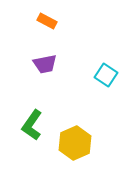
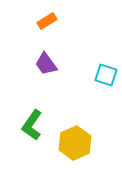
orange rectangle: rotated 60 degrees counterclockwise
purple trapezoid: moved 1 px right; rotated 65 degrees clockwise
cyan square: rotated 15 degrees counterclockwise
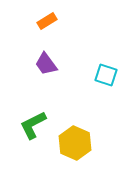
green L-shape: moved 1 px right; rotated 28 degrees clockwise
yellow hexagon: rotated 12 degrees counterclockwise
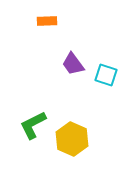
orange rectangle: rotated 30 degrees clockwise
purple trapezoid: moved 27 px right
yellow hexagon: moved 3 px left, 4 px up
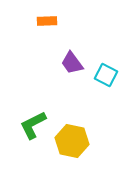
purple trapezoid: moved 1 px left, 1 px up
cyan square: rotated 10 degrees clockwise
yellow hexagon: moved 2 px down; rotated 12 degrees counterclockwise
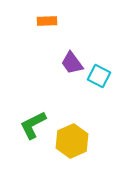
cyan square: moved 7 px left, 1 px down
yellow hexagon: rotated 24 degrees clockwise
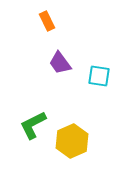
orange rectangle: rotated 66 degrees clockwise
purple trapezoid: moved 12 px left
cyan square: rotated 20 degrees counterclockwise
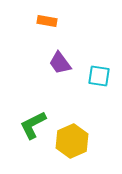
orange rectangle: rotated 54 degrees counterclockwise
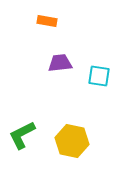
purple trapezoid: rotated 120 degrees clockwise
green L-shape: moved 11 px left, 10 px down
yellow hexagon: rotated 24 degrees counterclockwise
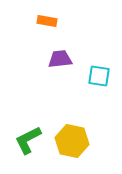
purple trapezoid: moved 4 px up
green L-shape: moved 6 px right, 5 px down
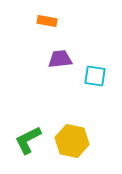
cyan square: moved 4 px left
